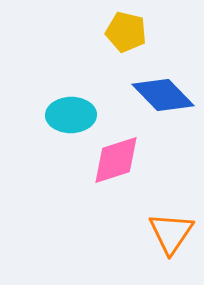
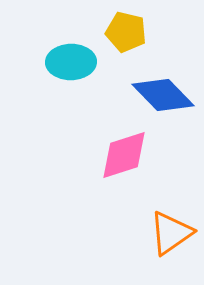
cyan ellipse: moved 53 px up
pink diamond: moved 8 px right, 5 px up
orange triangle: rotated 21 degrees clockwise
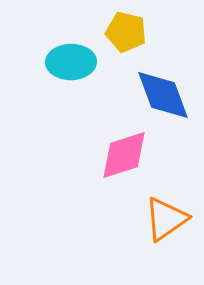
blue diamond: rotated 24 degrees clockwise
orange triangle: moved 5 px left, 14 px up
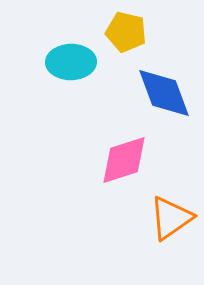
blue diamond: moved 1 px right, 2 px up
pink diamond: moved 5 px down
orange triangle: moved 5 px right, 1 px up
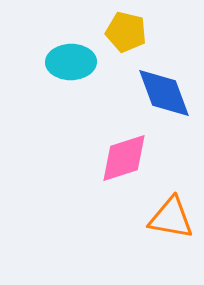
pink diamond: moved 2 px up
orange triangle: rotated 45 degrees clockwise
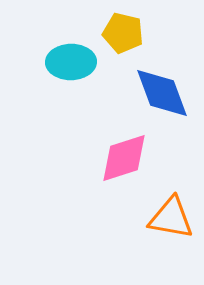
yellow pentagon: moved 3 px left, 1 px down
blue diamond: moved 2 px left
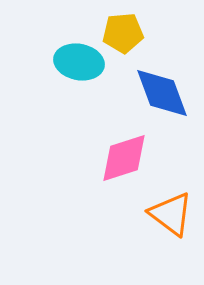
yellow pentagon: rotated 18 degrees counterclockwise
cyan ellipse: moved 8 px right; rotated 12 degrees clockwise
orange triangle: moved 4 px up; rotated 27 degrees clockwise
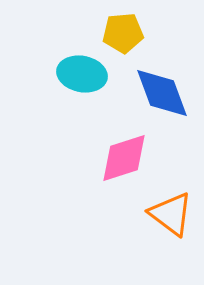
cyan ellipse: moved 3 px right, 12 px down
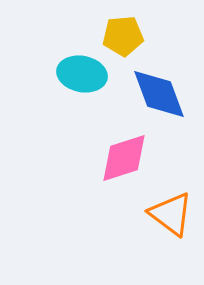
yellow pentagon: moved 3 px down
blue diamond: moved 3 px left, 1 px down
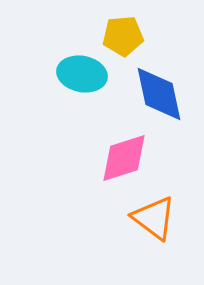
blue diamond: rotated 8 degrees clockwise
orange triangle: moved 17 px left, 4 px down
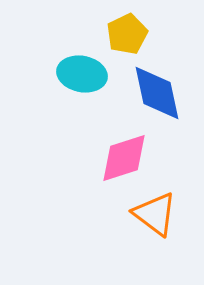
yellow pentagon: moved 4 px right, 2 px up; rotated 21 degrees counterclockwise
blue diamond: moved 2 px left, 1 px up
orange triangle: moved 1 px right, 4 px up
